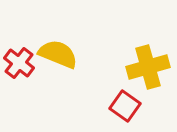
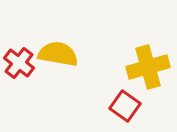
yellow semicircle: rotated 12 degrees counterclockwise
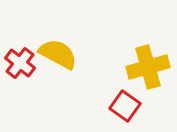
yellow semicircle: rotated 18 degrees clockwise
red cross: moved 1 px right
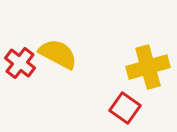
red square: moved 2 px down
